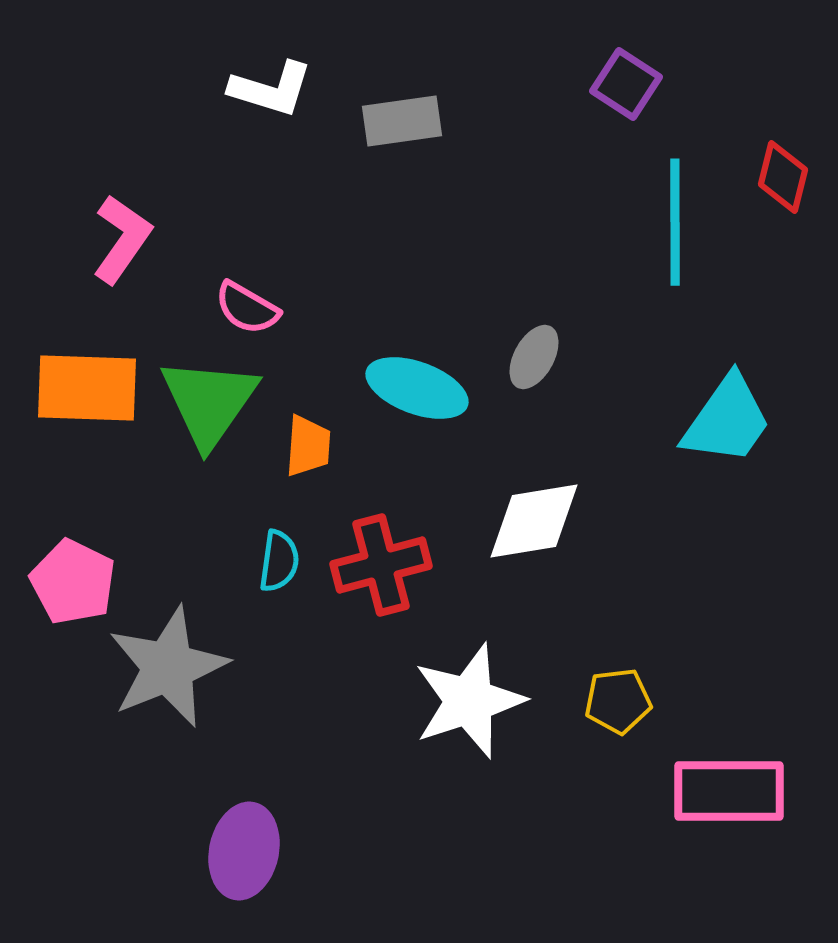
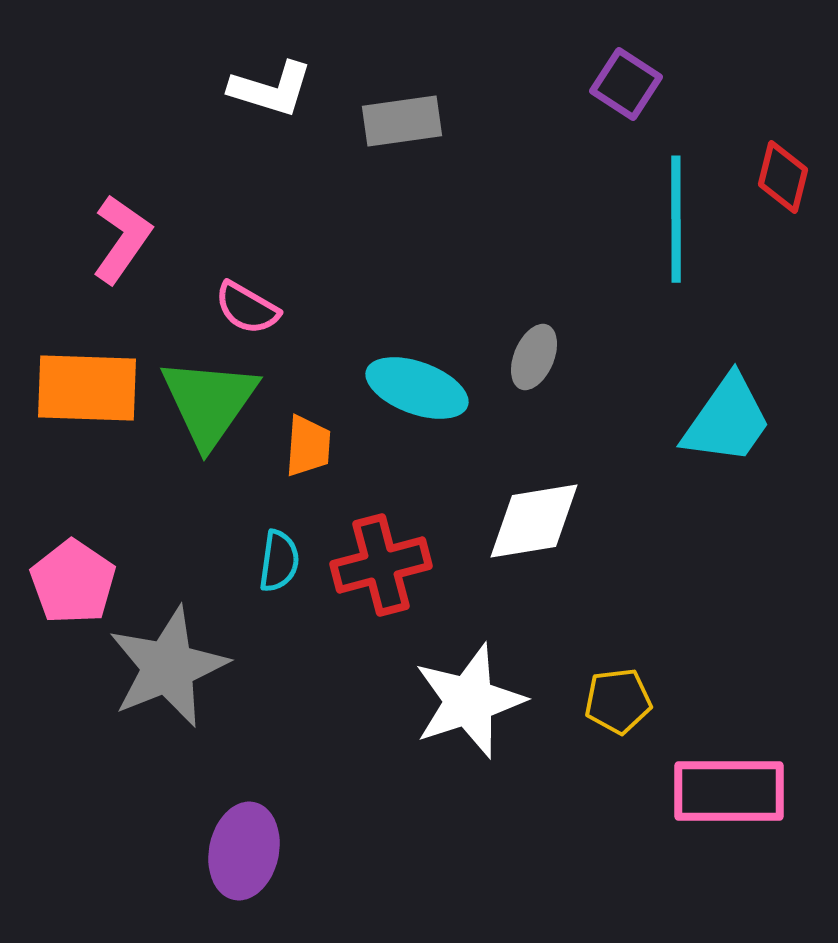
cyan line: moved 1 px right, 3 px up
gray ellipse: rotated 6 degrees counterclockwise
pink pentagon: rotated 8 degrees clockwise
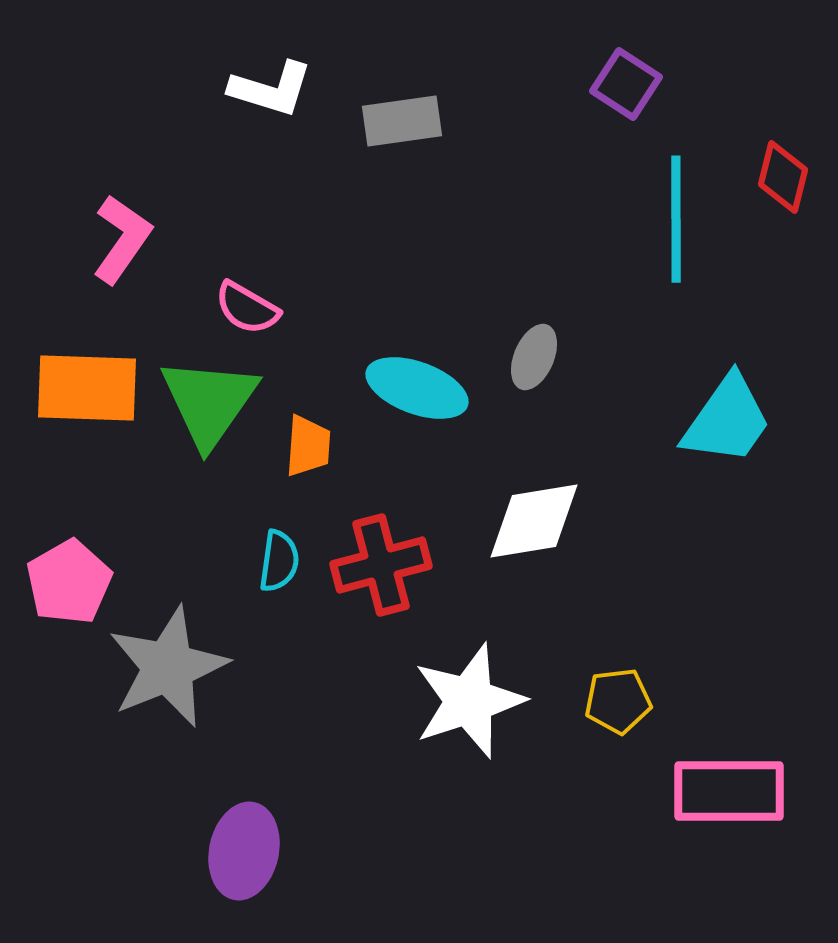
pink pentagon: moved 4 px left; rotated 8 degrees clockwise
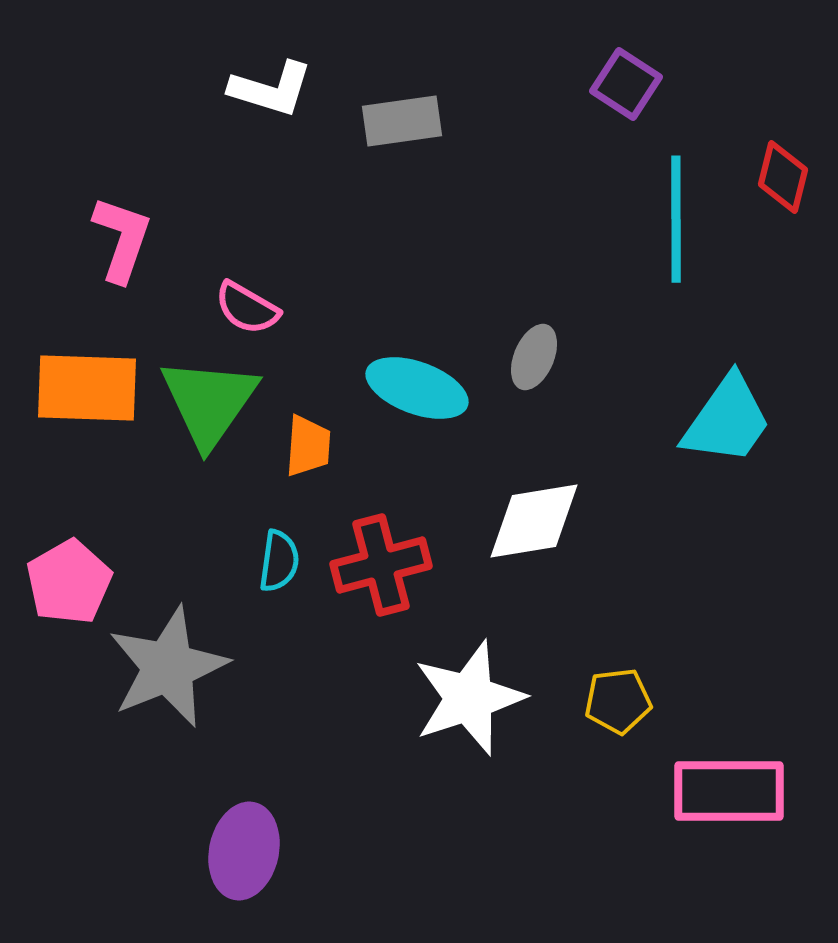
pink L-shape: rotated 16 degrees counterclockwise
white star: moved 3 px up
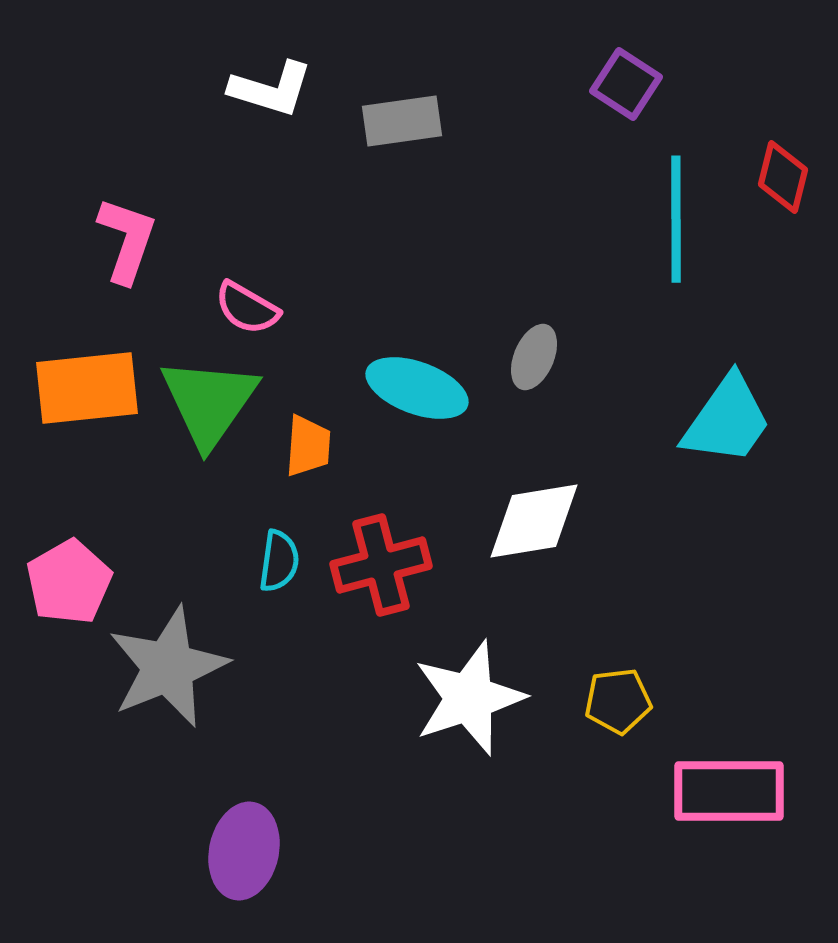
pink L-shape: moved 5 px right, 1 px down
orange rectangle: rotated 8 degrees counterclockwise
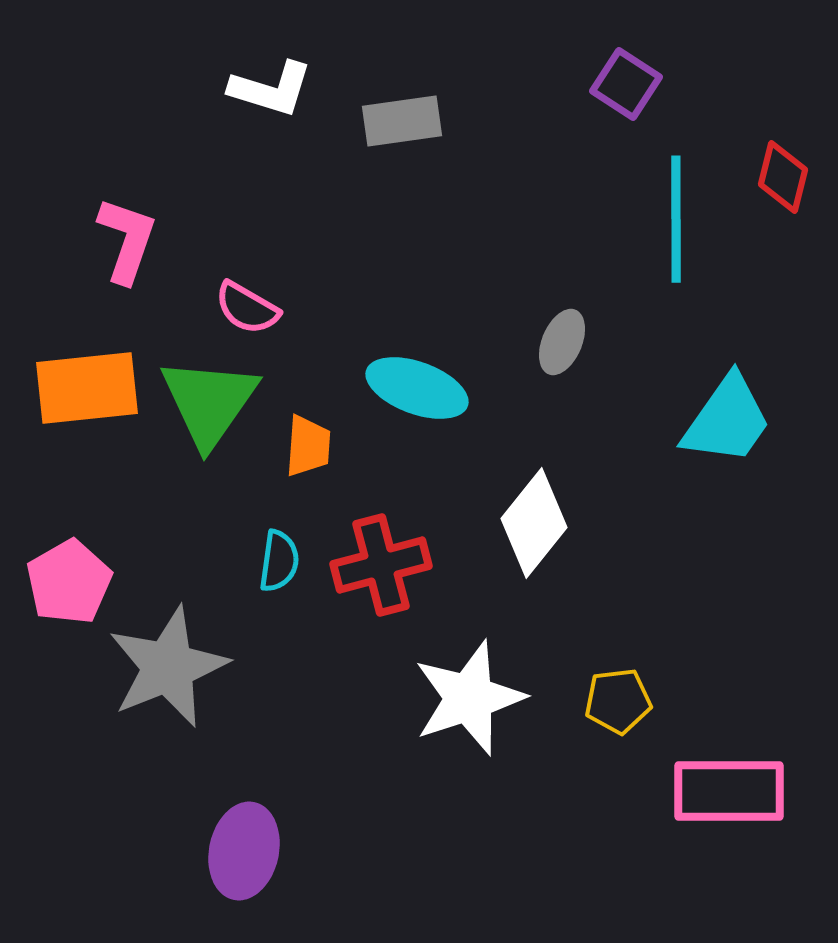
gray ellipse: moved 28 px right, 15 px up
white diamond: moved 2 px down; rotated 42 degrees counterclockwise
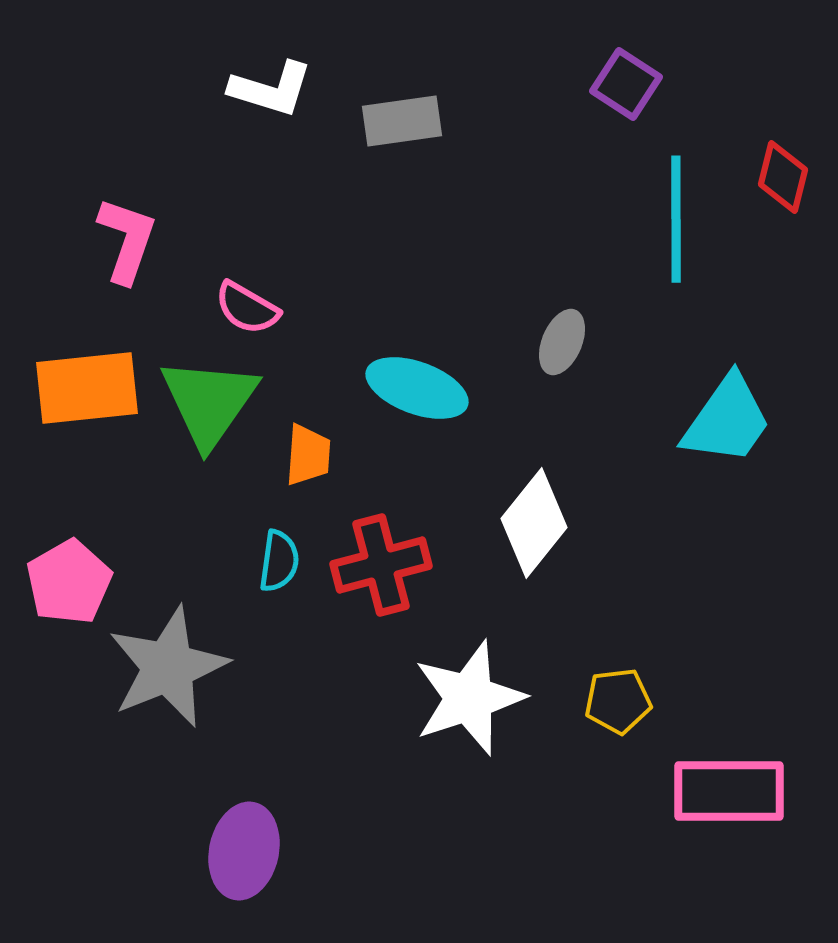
orange trapezoid: moved 9 px down
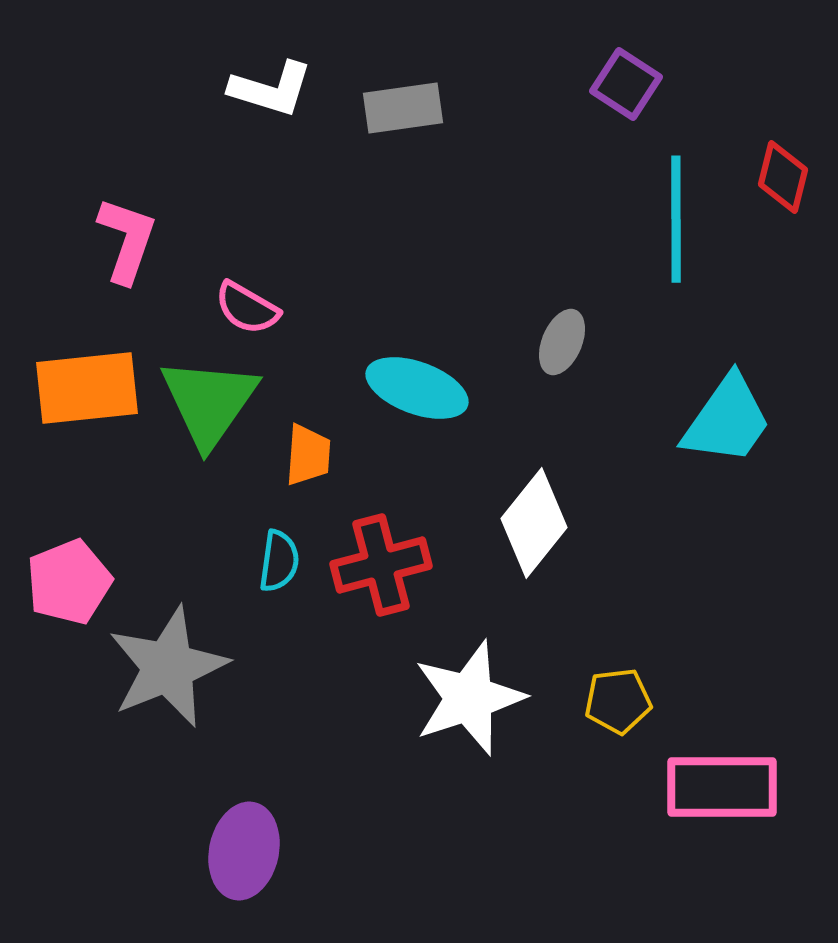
gray rectangle: moved 1 px right, 13 px up
pink pentagon: rotated 8 degrees clockwise
pink rectangle: moved 7 px left, 4 px up
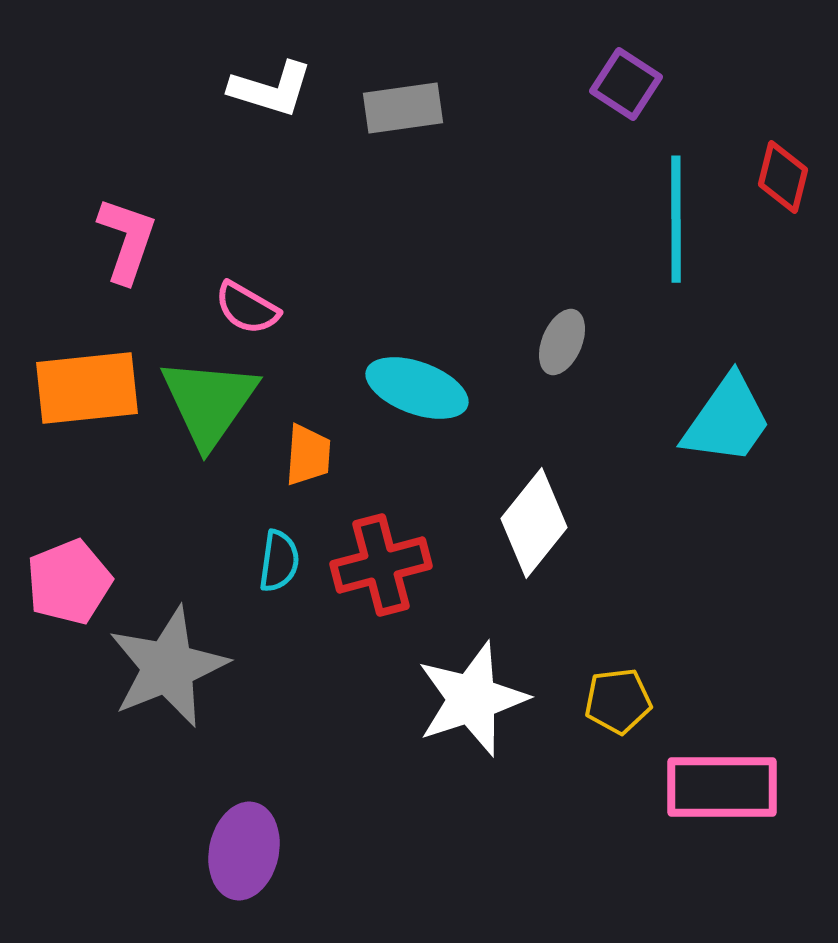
white star: moved 3 px right, 1 px down
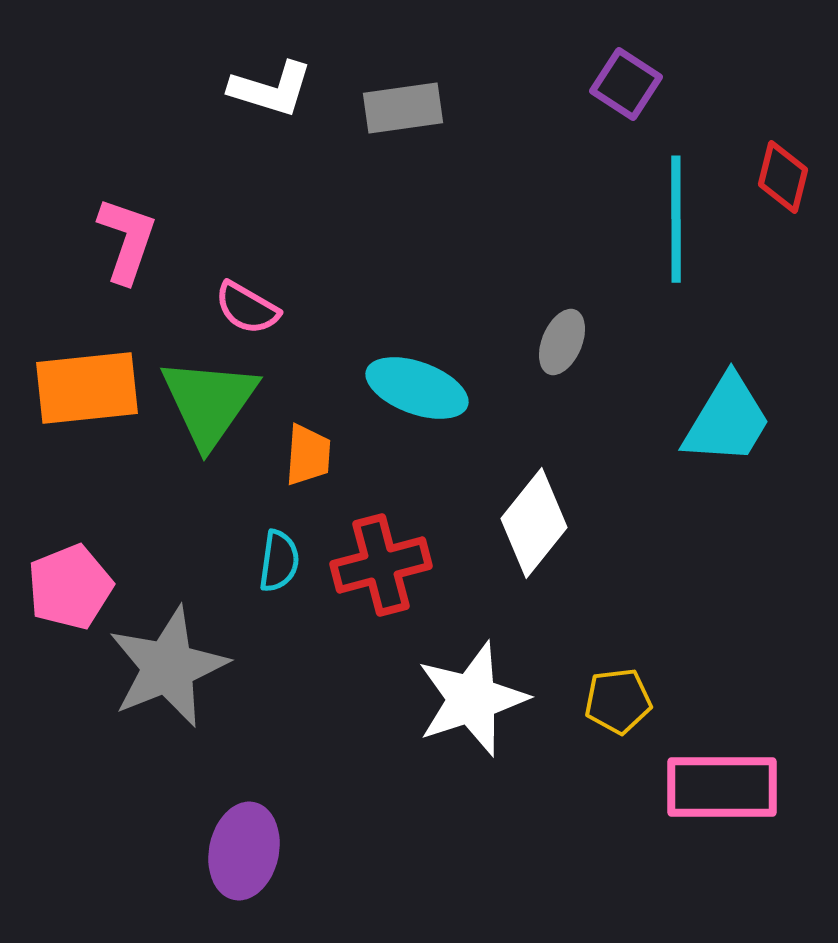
cyan trapezoid: rotated 4 degrees counterclockwise
pink pentagon: moved 1 px right, 5 px down
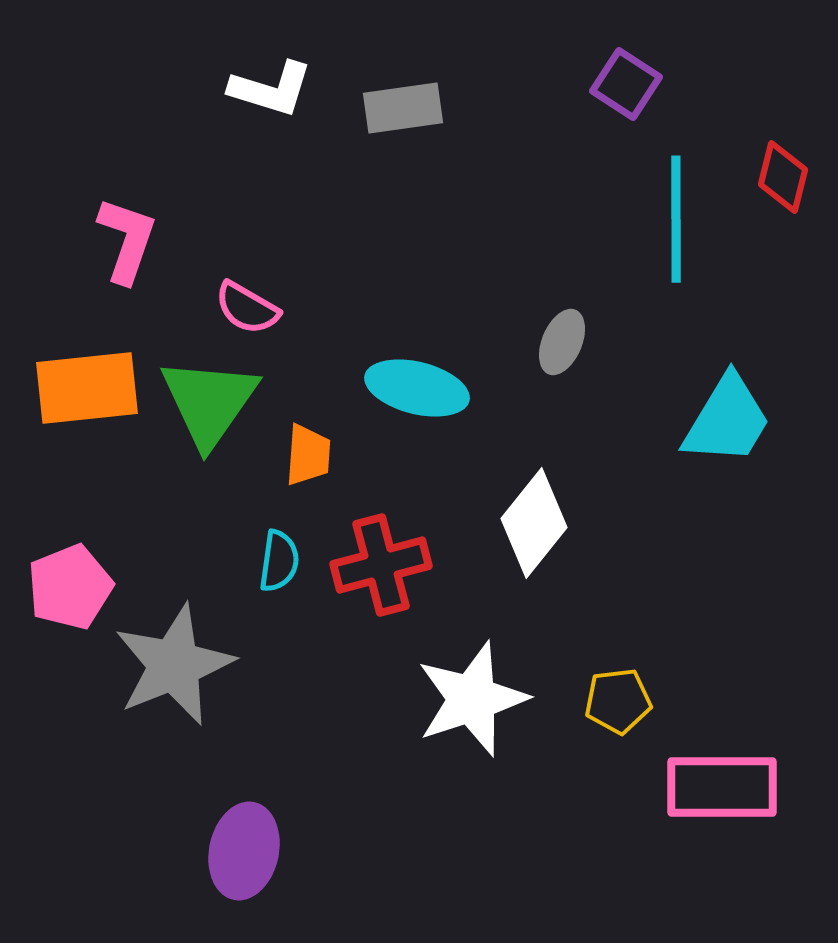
cyan ellipse: rotated 6 degrees counterclockwise
gray star: moved 6 px right, 2 px up
